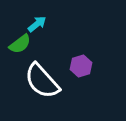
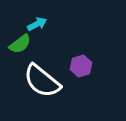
cyan arrow: rotated 12 degrees clockwise
white semicircle: rotated 9 degrees counterclockwise
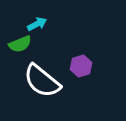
green semicircle: rotated 15 degrees clockwise
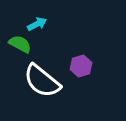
green semicircle: rotated 130 degrees counterclockwise
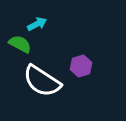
white semicircle: rotated 6 degrees counterclockwise
